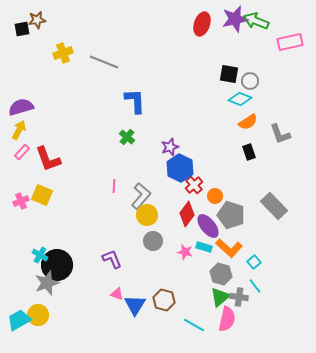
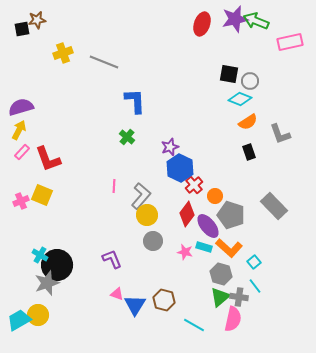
pink semicircle at (227, 319): moved 6 px right
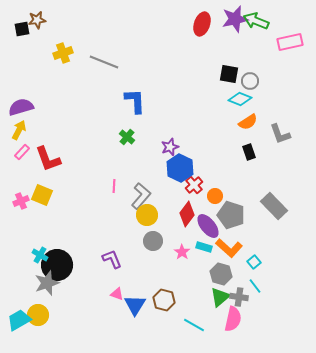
pink star at (185, 252): moved 3 px left; rotated 21 degrees clockwise
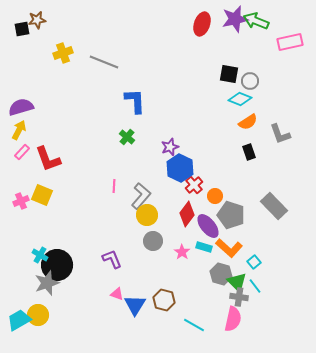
green triangle at (220, 297): moved 17 px right, 15 px up; rotated 35 degrees counterclockwise
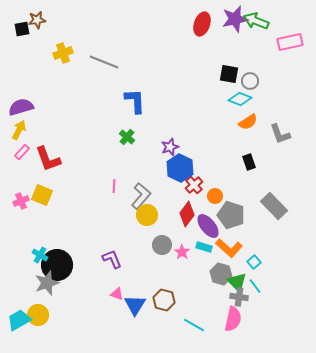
black rectangle at (249, 152): moved 10 px down
gray circle at (153, 241): moved 9 px right, 4 px down
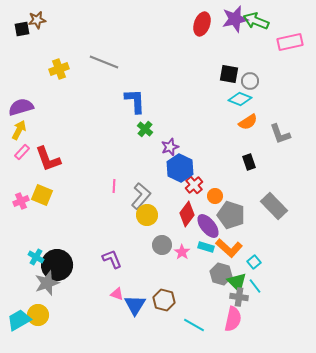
yellow cross at (63, 53): moved 4 px left, 16 px down
green cross at (127, 137): moved 18 px right, 8 px up
cyan rectangle at (204, 247): moved 2 px right
cyan cross at (40, 255): moved 4 px left, 2 px down
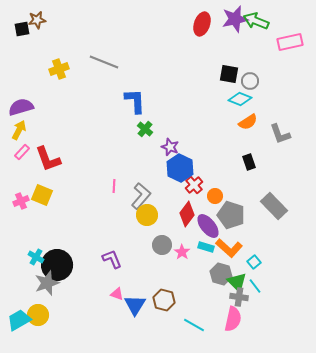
purple star at (170, 147): rotated 30 degrees counterclockwise
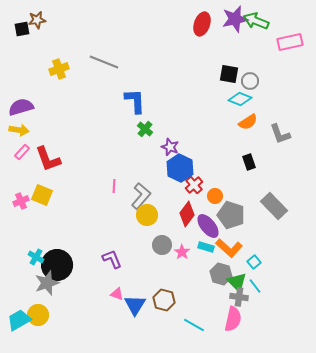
yellow arrow at (19, 130): rotated 72 degrees clockwise
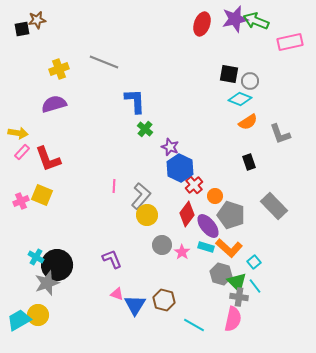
purple semicircle at (21, 107): moved 33 px right, 3 px up
yellow arrow at (19, 130): moved 1 px left, 3 px down
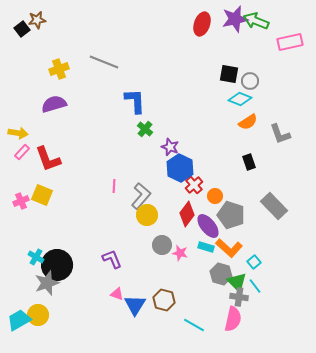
black square at (22, 29): rotated 28 degrees counterclockwise
pink star at (182, 252): moved 2 px left, 1 px down; rotated 21 degrees counterclockwise
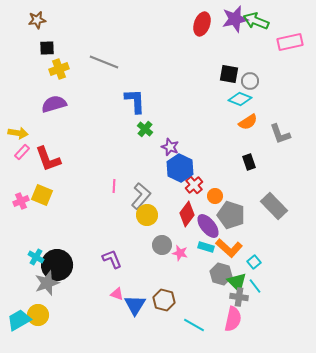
black square at (22, 29): moved 25 px right, 19 px down; rotated 35 degrees clockwise
